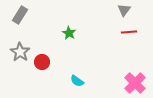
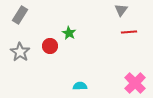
gray triangle: moved 3 px left
red circle: moved 8 px right, 16 px up
cyan semicircle: moved 3 px right, 5 px down; rotated 144 degrees clockwise
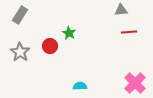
gray triangle: rotated 48 degrees clockwise
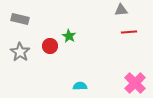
gray rectangle: moved 4 px down; rotated 72 degrees clockwise
green star: moved 3 px down
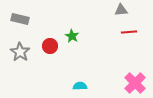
green star: moved 3 px right
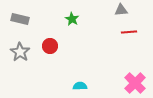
green star: moved 17 px up
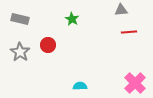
red circle: moved 2 px left, 1 px up
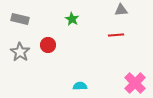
red line: moved 13 px left, 3 px down
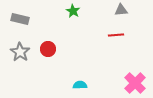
green star: moved 1 px right, 8 px up
red circle: moved 4 px down
cyan semicircle: moved 1 px up
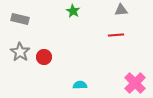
red circle: moved 4 px left, 8 px down
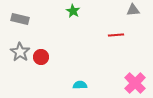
gray triangle: moved 12 px right
red circle: moved 3 px left
